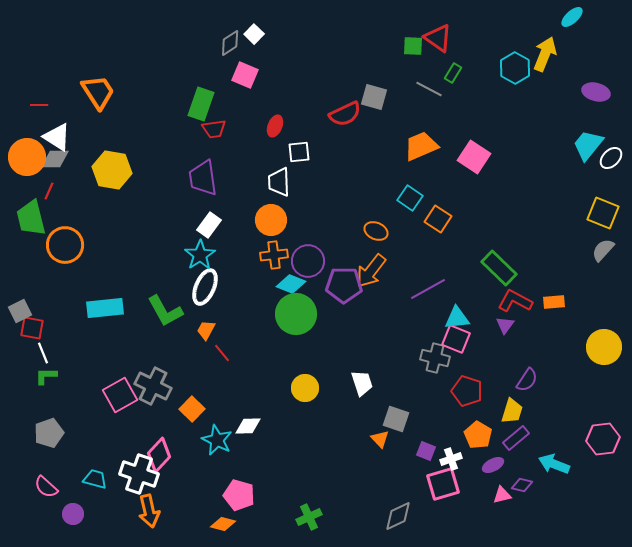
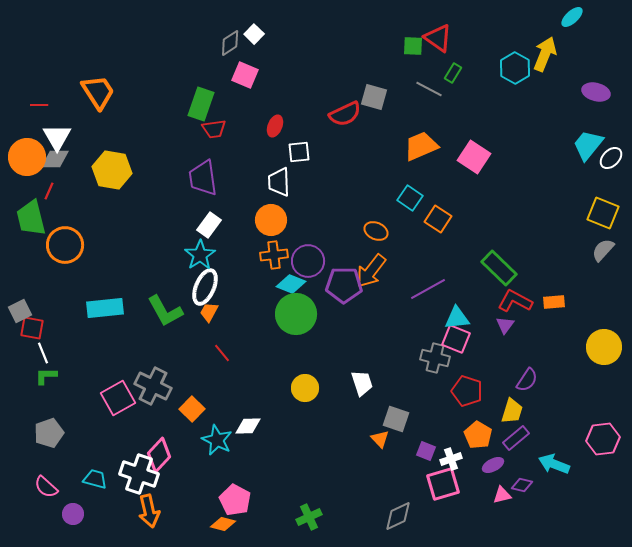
white triangle at (57, 137): rotated 28 degrees clockwise
orange trapezoid at (206, 330): moved 3 px right, 18 px up
pink square at (120, 395): moved 2 px left, 3 px down
pink pentagon at (239, 495): moved 4 px left, 5 px down; rotated 12 degrees clockwise
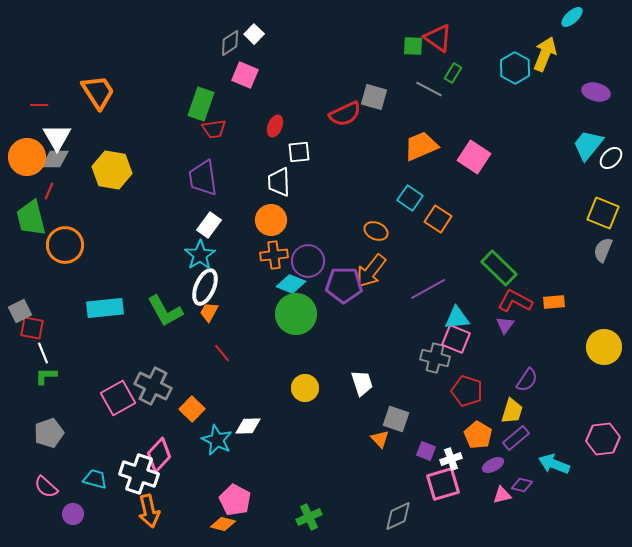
gray semicircle at (603, 250): rotated 20 degrees counterclockwise
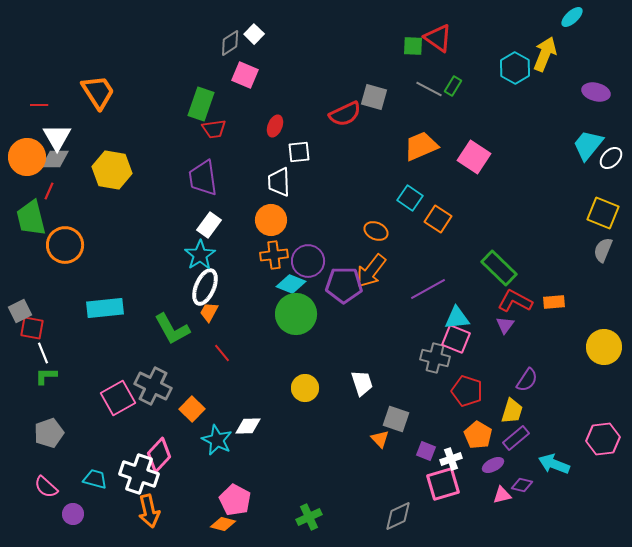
green rectangle at (453, 73): moved 13 px down
green L-shape at (165, 311): moved 7 px right, 18 px down
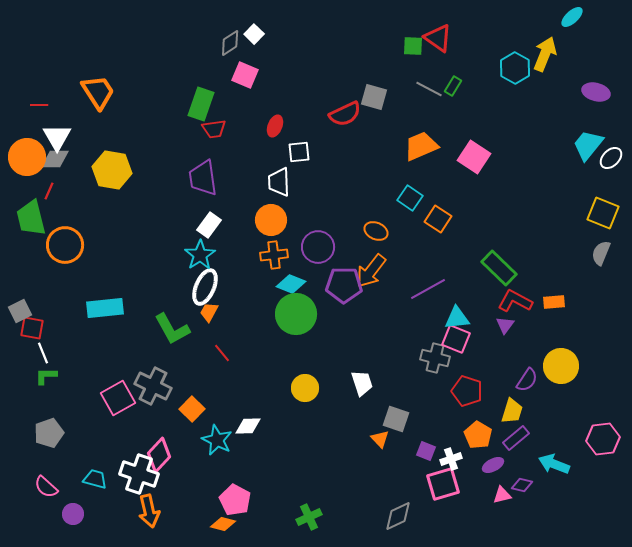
gray semicircle at (603, 250): moved 2 px left, 3 px down
purple circle at (308, 261): moved 10 px right, 14 px up
yellow circle at (604, 347): moved 43 px left, 19 px down
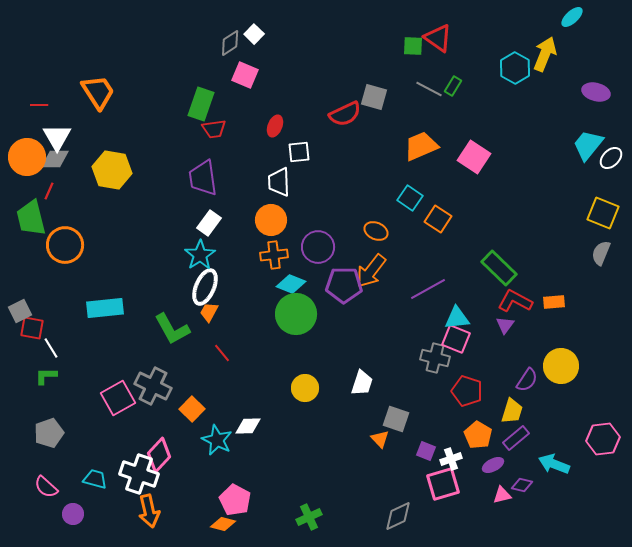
white rectangle at (209, 225): moved 2 px up
white line at (43, 353): moved 8 px right, 5 px up; rotated 10 degrees counterclockwise
white trapezoid at (362, 383): rotated 36 degrees clockwise
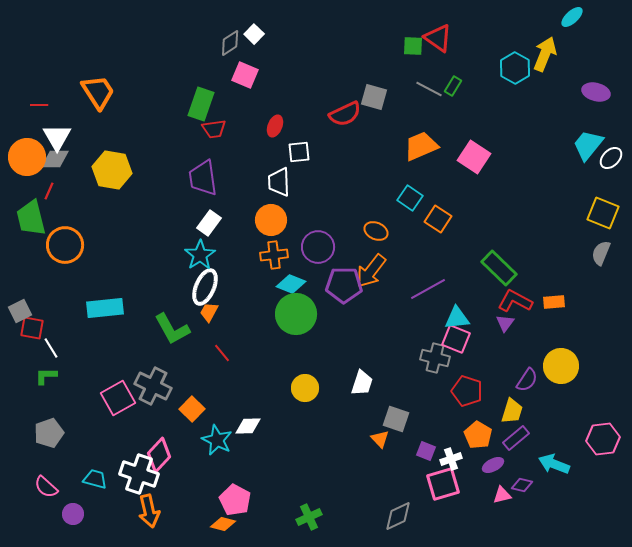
purple triangle at (505, 325): moved 2 px up
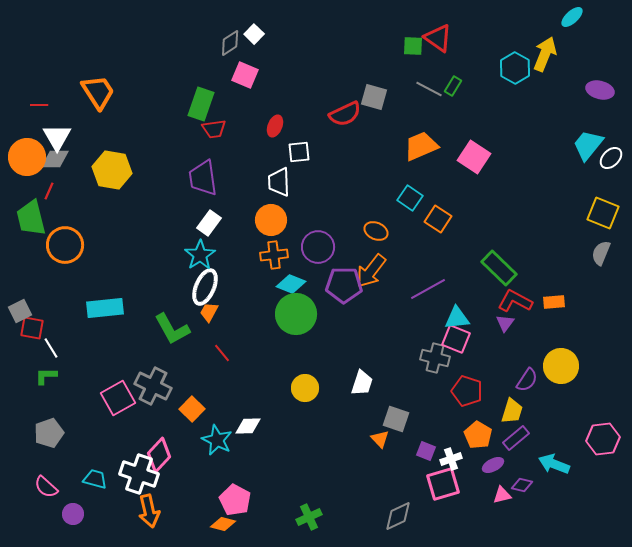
purple ellipse at (596, 92): moved 4 px right, 2 px up
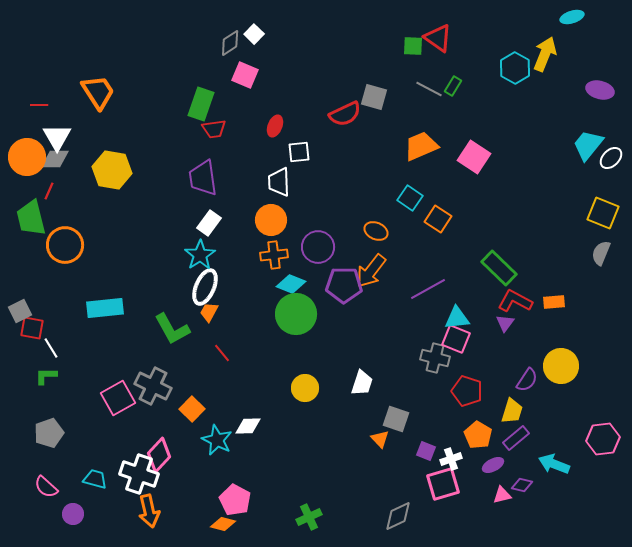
cyan ellipse at (572, 17): rotated 25 degrees clockwise
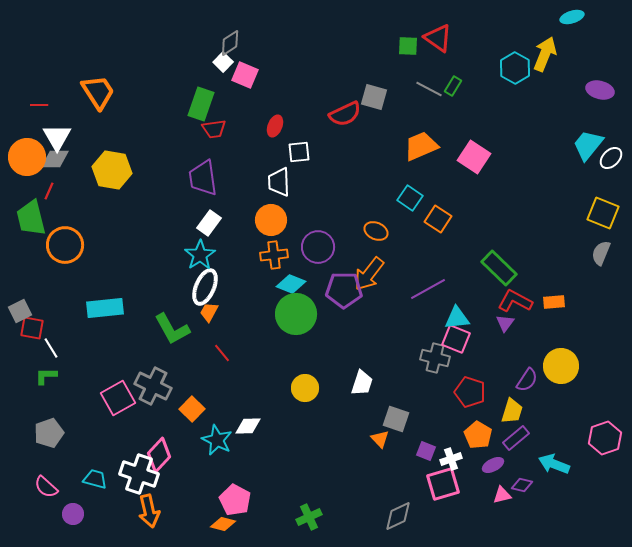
white square at (254, 34): moved 31 px left, 28 px down
green square at (413, 46): moved 5 px left
orange arrow at (371, 271): moved 2 px left, 3 px down
purple pentagon at (344, 285): moved 5 px down
red pentagon at (467, 391): moved 3 px right, 1 px down
pink hexagon at (603, 439): moved 2 px right, 1 px up; rotated 12 degrees counterclockwise
